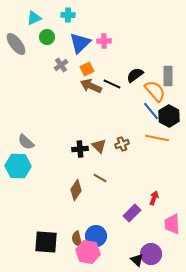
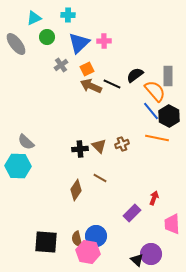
blue triangle: moved 1 px left
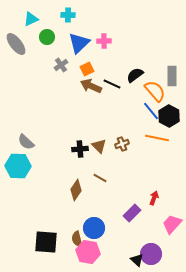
cyan triangle: moved 3 px left, 1 px down
gray rectangle: moved 4 px right
pink trapezoid: rotated 45 degrees clockwise
blue circle: moved 2 px left, 8 px up
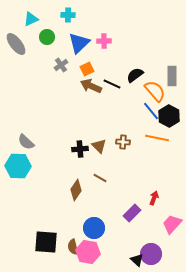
brown cross: moved 1 px right, 2 px up; rotated 24 degrees clockwise
brown semicircle: moved 4 px left, 8 px down
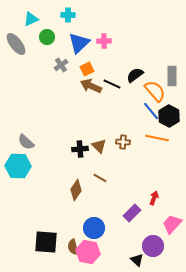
purple circle: moved 2 px right, 8 px up
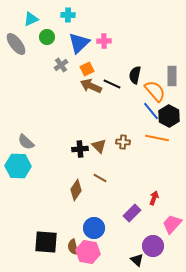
black semicircle: rotated 42 degrees counterclockwise
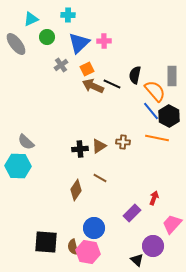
brown arrow: moved 2 px right
brown triangle: rotated 42 degrees clockwise
